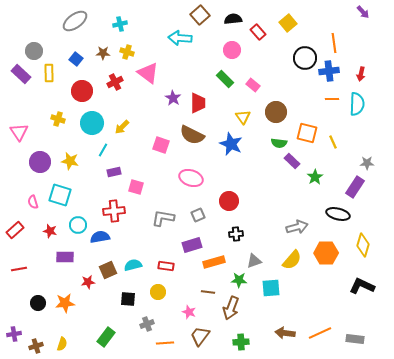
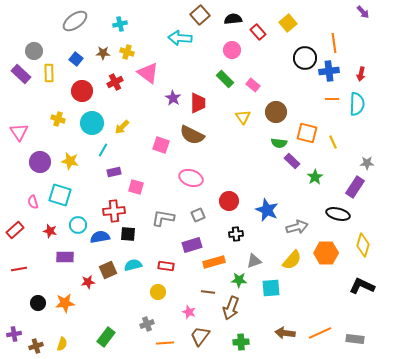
blue star at (231, 144): moved 36 px right, 66 px down
black square at (128, 299): moved 65 px up
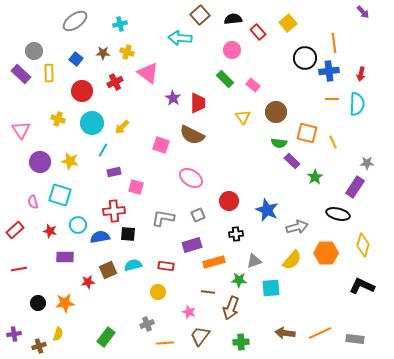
pink triangle at (19, 132): moved 2 px right, 2 px up
pink ellipse at (191, 178): rotated 15 degrees clockwise
yellow semicircle at (62, 344): moved 4 px left, 10 px up
brown cross at (36, 346): moved 3 px right
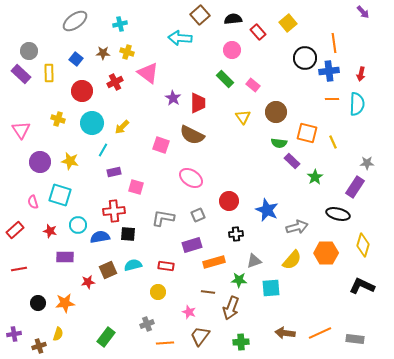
gray circle at (34, 51): moved 5 px left
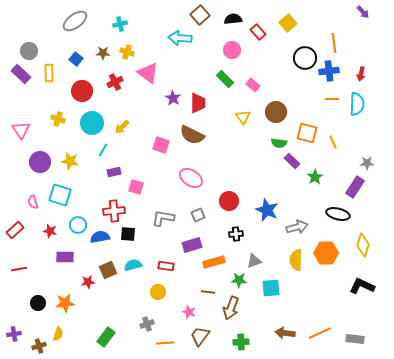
yellow semicircle at (292, 260): moved 4 px right; rotated 140 degrees clockwise
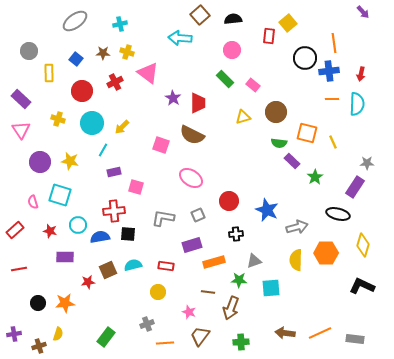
red rectangle at (258, 32): moved 11 px right, 4 px down; rotated 49 degrees clockwise
purple rectangle at (21, 74): moved 25 px down
yellow triangle at (243, 117): rotated 49 degrees clockwise
